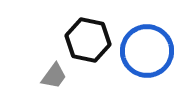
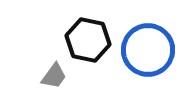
blue circle: moved 1 px right, 1 px up
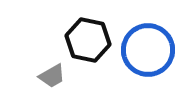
gray trapezoid: moved 2 px left; rotated 24 degrees clockwise
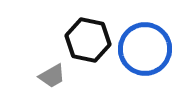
blue circle: moved 3 px left, 1 px up
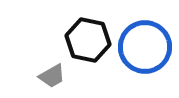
blue circle: moved 2 px up
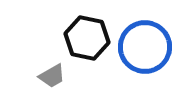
black hexagon: moved 1 px left, 2 px up
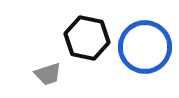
gray trapezoid: moved 4 px left, 2 px up; rotated 12 degrees clockwise
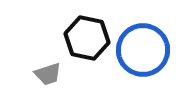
blue circle: moved 2 px left, 3 px down
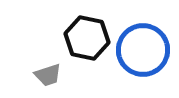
gray trapezoid: moved 1 px down
